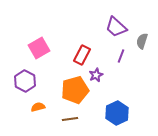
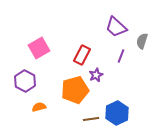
orange semicircle: moved 1 px right
brown line: moved 21 px right
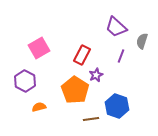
orange pentagon: rotated 24 degrees counterclockwise
blue hexagon: moved 7 px up; rotated 15 degrees counterclockwise
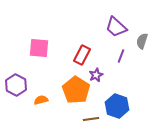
pink square: rotated 35 degrees clockwise
purple hexagon: moved 9 px left, 4 px down
orange pentagon: moved 1 px right
orange semicircle: moved 2 px right, 7 px up
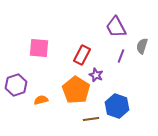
purple trapezoid: rotated 20 degrees clockwise
gray semicircle: moved 5 px down
purple star: rotated 24 degrees counterclockwise
purple hexagon: rotated 15 degrees clockwise
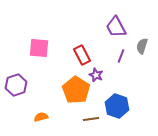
red rectangle: rotated 54 degrees counterclockwise
orange semicircle: moved 17 px down
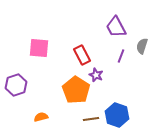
blue hexagon: moved 9 px down
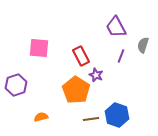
gray semicircle: moved 1 px right, 1 px up
red rectangle: moved 1 px left, 1 px down
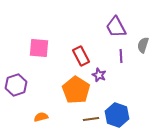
purple line: rotated 24 degrees counterclockwise
purple star: moved 3 px right
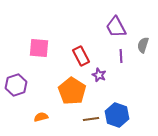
orange pentagon: moved 4 px left, 1 px down
